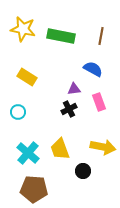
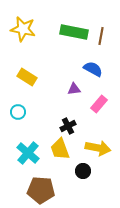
green rectangle: moved 13 px right, 4 px up
pink rectangle: moved 2 px down; rotated 60 degrees clockwise
black cross: moved 1 px left, 17 px down
yellow arrow: moved 5 px left, 1 px down
brown pentagon: moved 7 px right, 1 px down
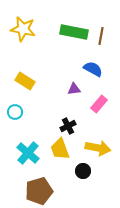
yellow rectangle: moved 2 px left, 4 px down
cyan circle: moved 3 px left
brown pentagon: moved 2 px left, 1 px down; rotated 20 degrees counterclockwise
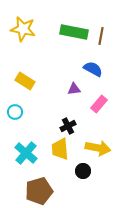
yellow trapezoid: rotated 15 degrees clockwise
cyan cross: moved 2 px left
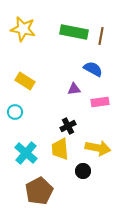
pink rectangle: moved 1 px right, 2 px up; rotated 42 degrees clockwise
brown pentagon: rotated 12 degrees counterclockwise
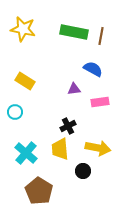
brown pentagon: rotated 12 degrees counterclockwise
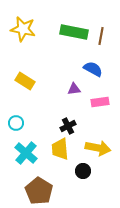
cyan circle: moved 1 px right, 11 px down
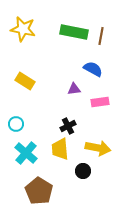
cyan circle: moved 1 px down
